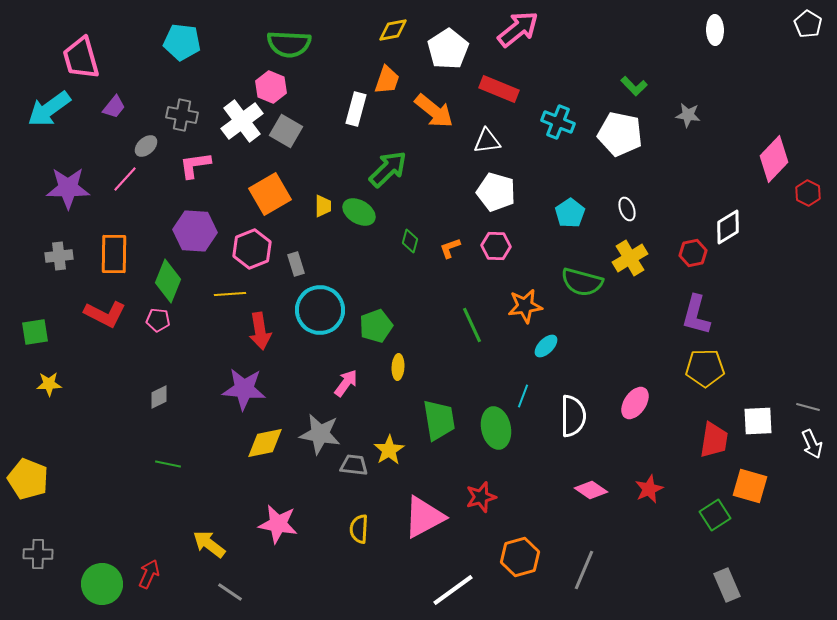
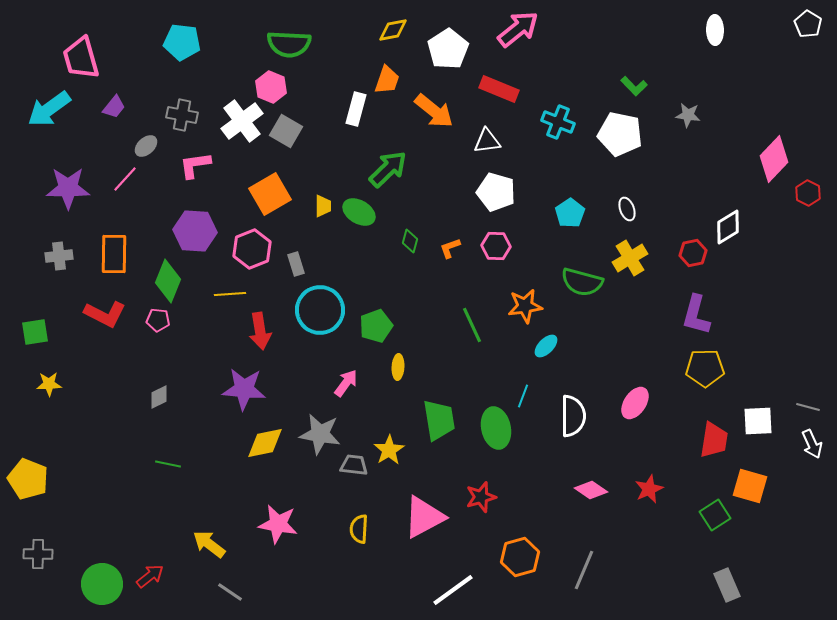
red arrow at (149, 574): moved 1 px right, 2 px down; rotated 28 degrees clockwise
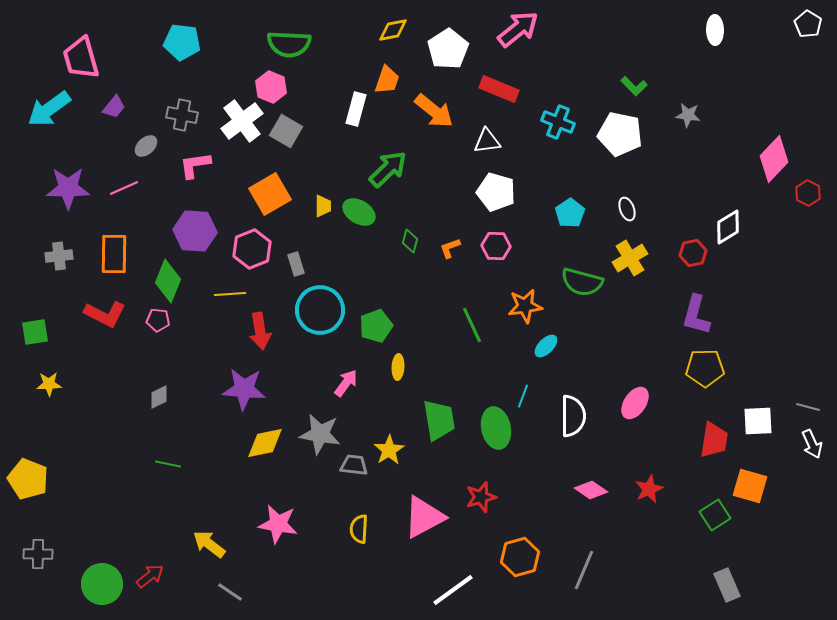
pink line at (125, 179): moved 1 px left, 9 px down; rotated 24 degrees clockwise
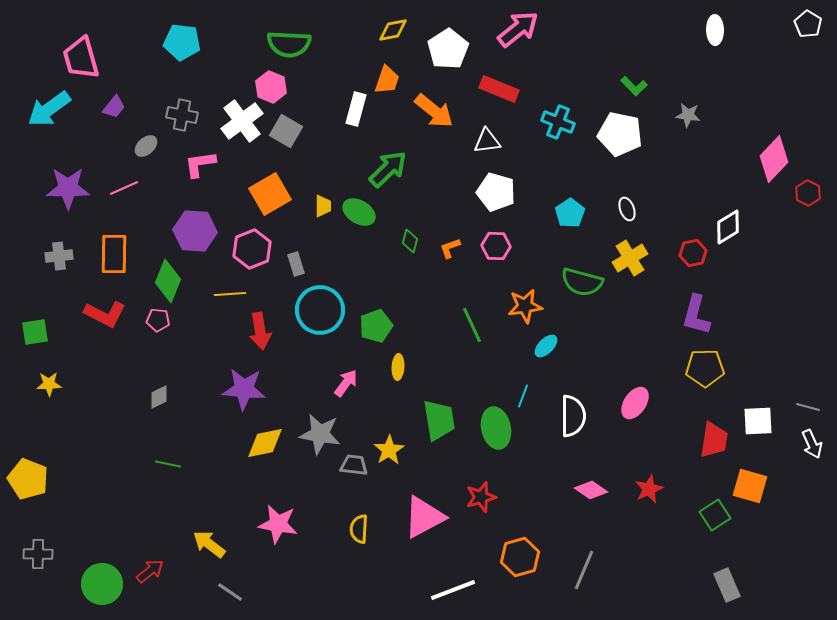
pink L-shape at (195, 165): moved 5 px right, 1 px up
red arrow at (150, 576): moved 5 px up
white line at (453, 590): rotated 15 degrees clockwise
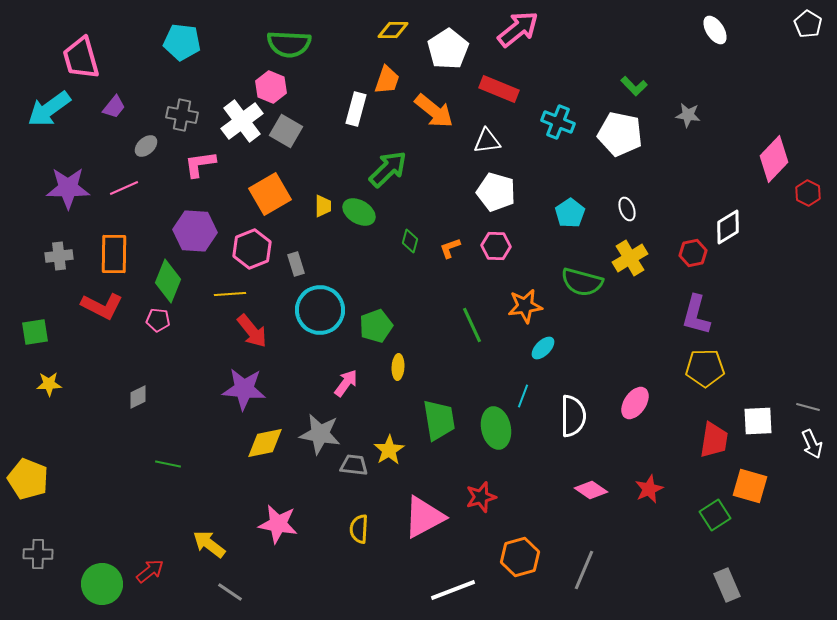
yellow diamond at (393, 30): rotated 12 degrees clockwise
white ellipse at (715, 30): rotated 32 degrees counterclockwise
red L-shape at (105, 314): moved 3 px left, 8 px up
red arrow at (260, 331): moved 8 px left; rotated 30 degrees counterclockwise
cyan ellipse at (546, 346): moved 3 px left, 2 px down
gray diamond at (159, 397): moved 21 px left
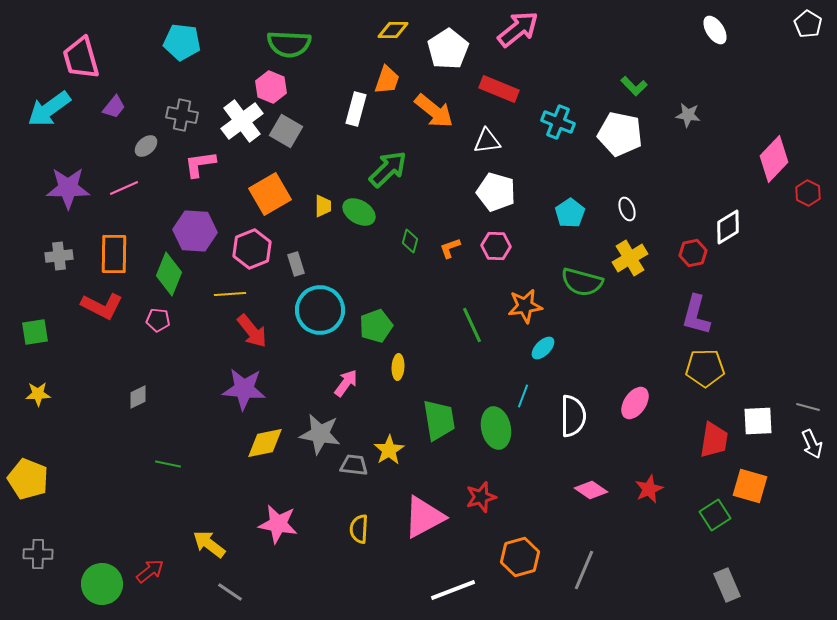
green diamond at (168, 281): moved 1 px right, 7 px up
yellow star at (49, 384): moved 11 px left, 10 px down
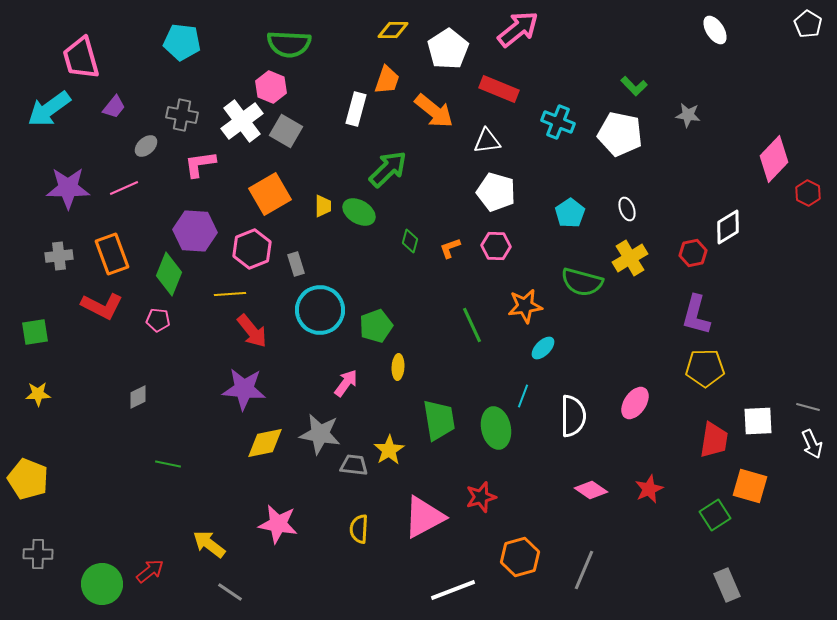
orange rectangle at (114, 254): moved 2 px left; rotated 21 degrees counterclockwise
